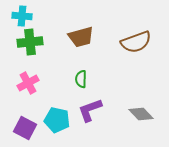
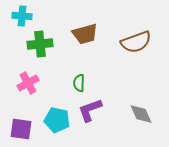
brown trapezoid: moved 4 px right, 3 px up
green cross: moved 10 px right, 2 px down
green semicircle: moved 2 px left, 4 px down
gray diamond: rotated 20 degrees clockwise
purple square: moved 4 px left, 1 px down; rotated 20 degrees counterclockwise
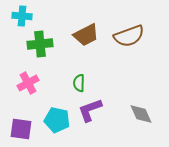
brown trapezoid: moved 1 px right, 1 px down; rotated 12 degrees counterclockwise
brown semicircle: moved 7 px left, 6 px up
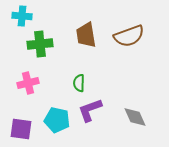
brown trapezoid: rotated 108 degrees clockwise
pink cross: rotated 15 degrees clockwise
gray diamond: moved 6 px left, 3 px down
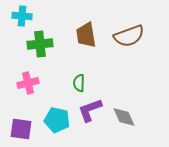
gray diamond: moved 11 px left
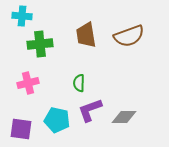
gray diamond: rotated 65 degrees counterclockwise
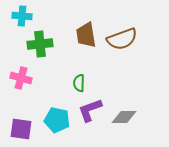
brown semicircle: moved 7 px left, 3 px down
pink cross: moved 7 px left, 5 px up; rotated 30 degrees clockwise
